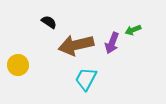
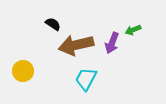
black semicircle: moved 4 px right, 2 px down
yellow circle: moved 5 px right, 6 px down
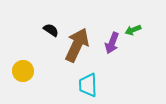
black semicircle: moved 2 px left, 6 px down
brown arrow: moved 1 px right; rotated 128 degrees clockwise
cyan trapezoid: moved 2 px right, 6 px down; rotated 30 degrees counterclockwise
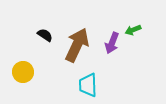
black semicircle: moved 6 px left, 5 px down
yellow circle: moved 1 px down
